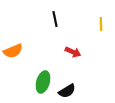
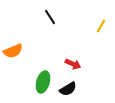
black line: moved 5 px left, 2 px up; rotated 21 degrees counterclockwise
yellow line: moved 2 px down; rotated 32 degrees clockwise
red arrow: moved 12 px down
black semicircle: moved 1 px right, 2 px up
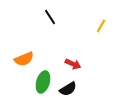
orange semicircle: moved 11 px right, 8 px down
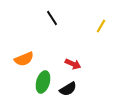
black line: moved 2 px right, 1 px down
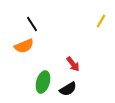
black line: moved 20 px left, 6 px down
yellow line: moved 5 px up
orange semicircle: moved 13 px up
red arrow: rotated 28 degrees clockwise
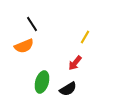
yellow line: moved 16 px left, 16 px down
red arrow: moved 2 px right, 1 px up; rotated 77 degrees clockwise
green ellipse: moved 1 px left
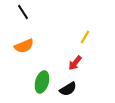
black line: moved 9 px left, 12 px up
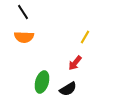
orange semicircle: moved 9 px up; rotated 24 degrees clockwise
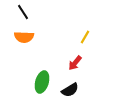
black semicircle: moved 2 px right, 1 px down
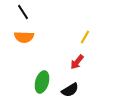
red arrow: moved 2 px right, 1 px up
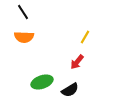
green ellipse: rotated 55 degrees clockwise
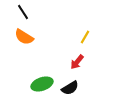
orange semicircle: rotated 30 degrees clockwise
green ellipse: moved 2 px down
black semicircle: moved 2 px up
